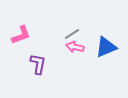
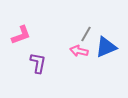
gray line: moved 14 px right; rotated 28 degrees counterclockwise
pink arrow: moved 4 px right, 4 px down
purple L-shape: moved 1 px up
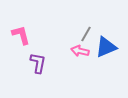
pink L-shape: rotated 85 degrees counterclockwise
pink arrow: moved 1 px right
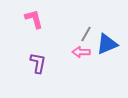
pink L-shape: moved 13 px right, 16 px up
blue triangle: moved 1 px right, 3 px up
pink arrow: moved 1 px right, 1 px down; rotated 12 degrees counterclockwise
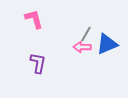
pink arrow: moved 1 px right, 5 px up
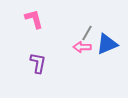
gray line: moved 1 px right, 1 px up
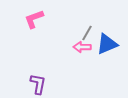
pink L-shape: rotated 95 degrees counterclockwise
purple L-shape: moved 21 px down
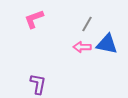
gray line: moved 9 px up
blue triangle: rotated 35 degrees clockwise
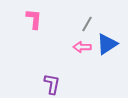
pink L-shape: rotated 115 degrees clockwise
blue triangle: rotated 45 degrees counterclockwise
purple L-shape: moved 14 px right
